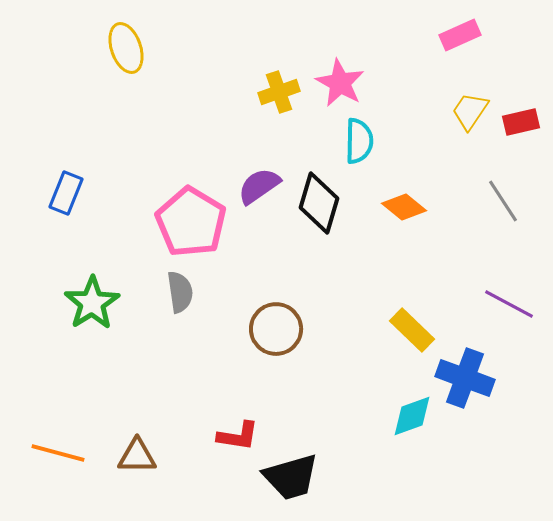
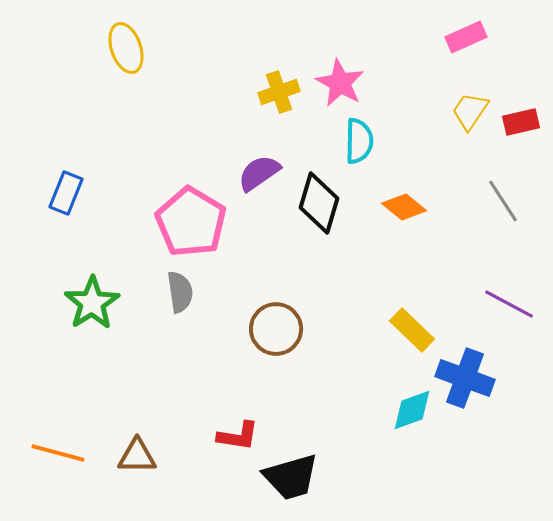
pink rectangle: moved 6 px right, 2 px down
purple semicircle: moved 13 px up
cyan diamond: moved 6 px up
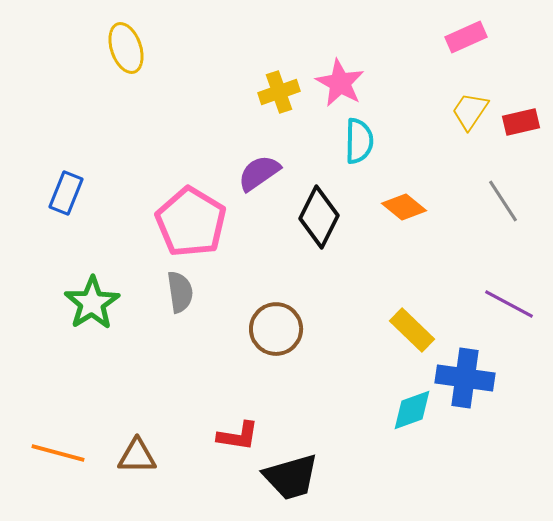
black diamond: moved 14 px down; rotated 10 degrees clockwise
blue cross: rotated 12 degrees counterclockwise
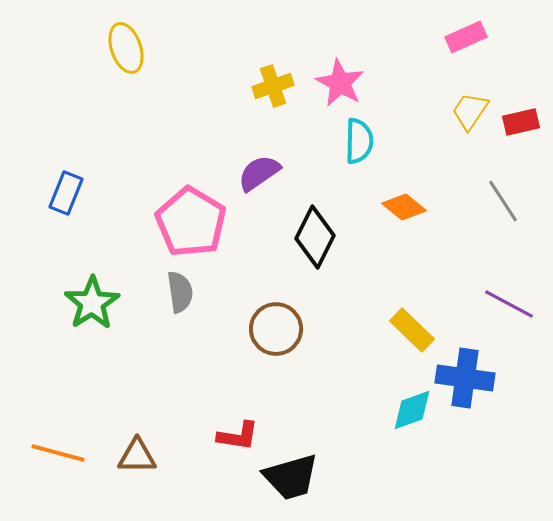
yellow cross: moved 6 px left, 6 px up
black diamond: moved 4 px left, 20 px down
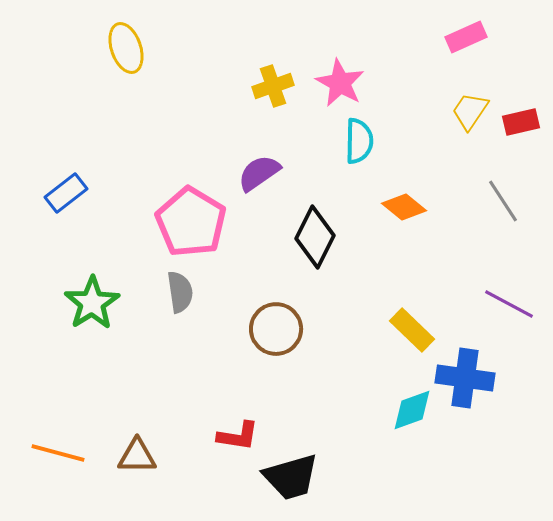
blue rectangle: rotated 30 degrees clockwise
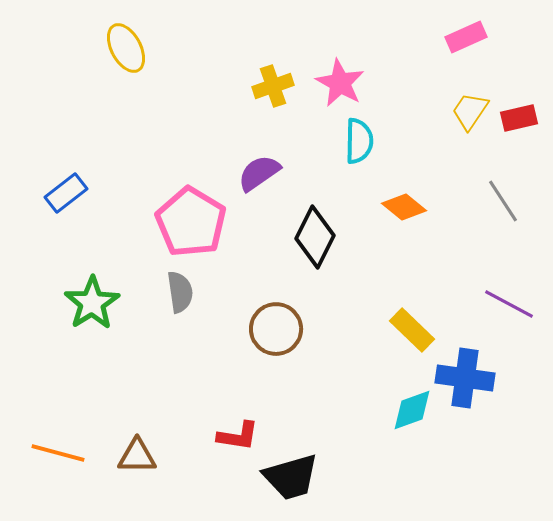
yellow ellipse: rotated 9 degrees counterclockwise
red rectangle: moved 2 px left, 4 px up
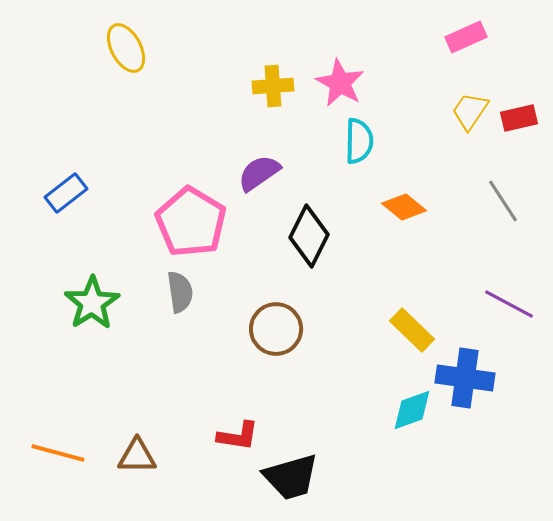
yellow cross: rotated 15 degrees clockwise
black diamond: moved 6 px left, 1 px up
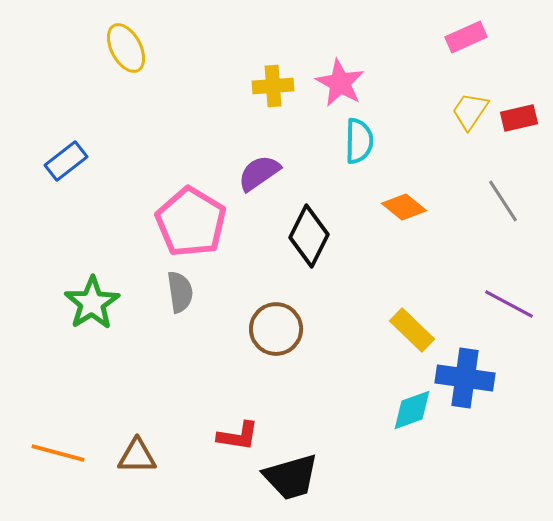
blue rectangle: moved 32 px up
